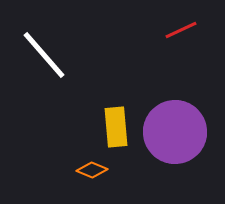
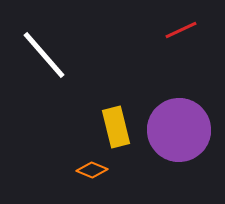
yellow rectangle: rotated 9 degrees counterclockwise
purple circle: moved 4 px right, 2 px up
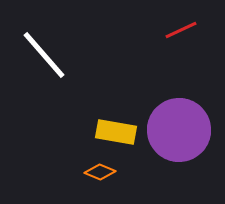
yellow rectangle: moved 5 px down; rotated 66 degrees counterclockwise
orange diamond: moved 8 px right, 2 px down
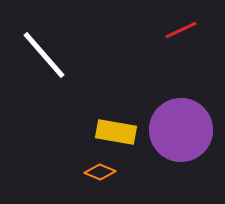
purple circle: moved 2 px right
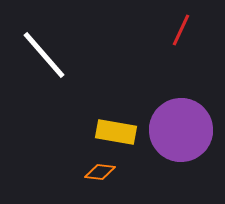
red line: rotated 40 degrees counterclockwise
orange diamond: rotated 16 degrees counterclockwise
